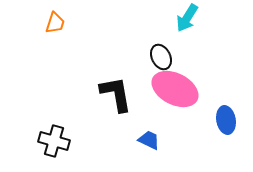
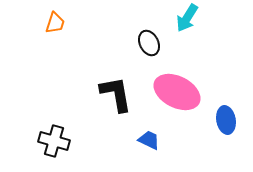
black ellipse: moved 12 px left, 14 px up
pink ellipse: moved 2 px right, 3 px down
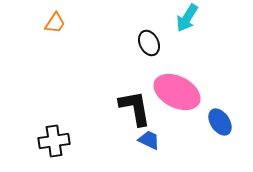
orange trapezoid: rotated 15 degrees clockwise
black L-shape: moved 19 px right, 14 px down
blue ellipse: moved 6 px left, 2 px down; rotated 24 degrees counterclockwise
black cross: rotated 24 degrees counterclockwise
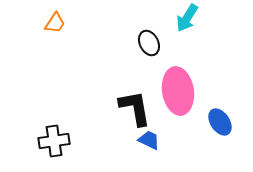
pink ellipse: moved 1 px right, 1 px up; rotated 54 degrees clockwise
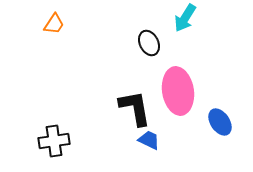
cyan arrow: moved 2 px left
orange trapezoid: moved 1 px left, 1 px down
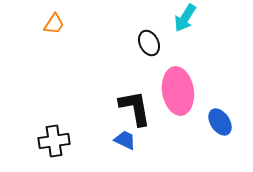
blue trapezoid: moved 24 px left
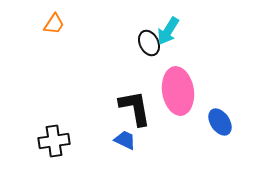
cyan arrow: moved 17 px left, 13 px down
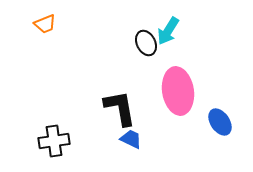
orange trapezoid: moved 9 px left; rotated 35 degrees clockwise
black ellipse: moved 3 px left
black L-shape: moved 15 px left
blue trapezoid: moved 6 px right, 1 px up
